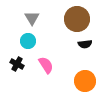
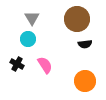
cyan circle: moved 2 px up
pink semicircle: moved 1 px left
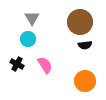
brown circle: moved 3 px right, 3 px down
black semicircle: moved 1 px down
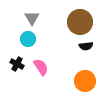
black semicircle: moved 1 px right, 1 px down
pink semicircle: moved 4 px left, 2 px down
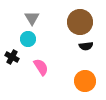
black cross: moved 5 px left, 7 px up
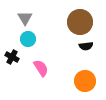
gray triangle: moved 7 px left
pink semicircle: moved 1 px down
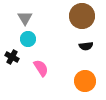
brown circle: moved 2 px right, 6 px up
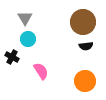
brown circle: moved 1 px right, 6 px down
pink semicircle: moved 3 px down
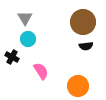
orange circle: moved 7 px left, 5 px down
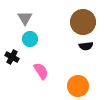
cyan circle: moved 2 px right
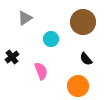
gray triangle: rotated 28 degrees clockwise
cyan circle: moved 21 px right
black semicircle: moved 13 px down; rotated 56 degrees clockwise
black cross: rotated 24 degrees clockwise
pink semicircle: rotated 12 degrees clockwise
